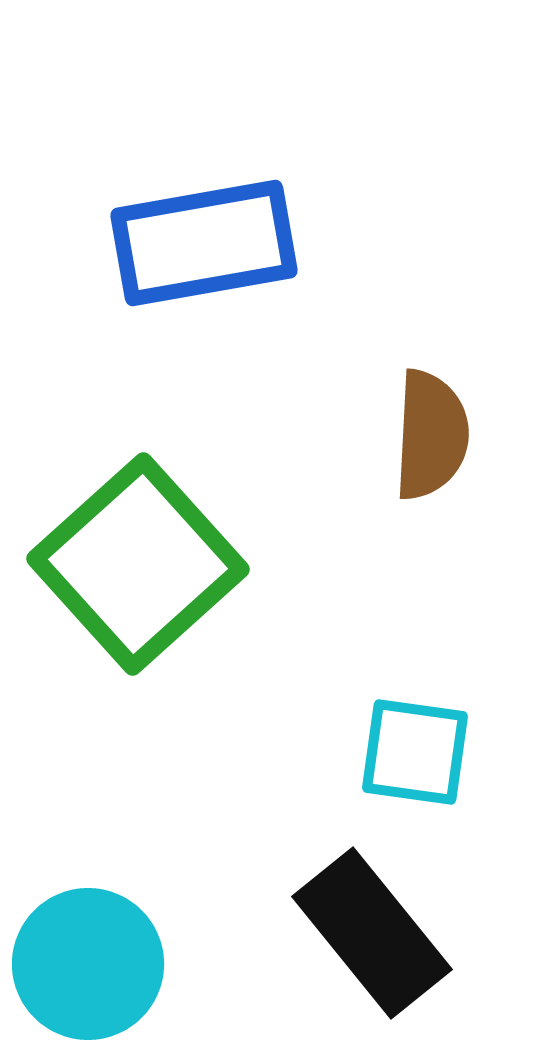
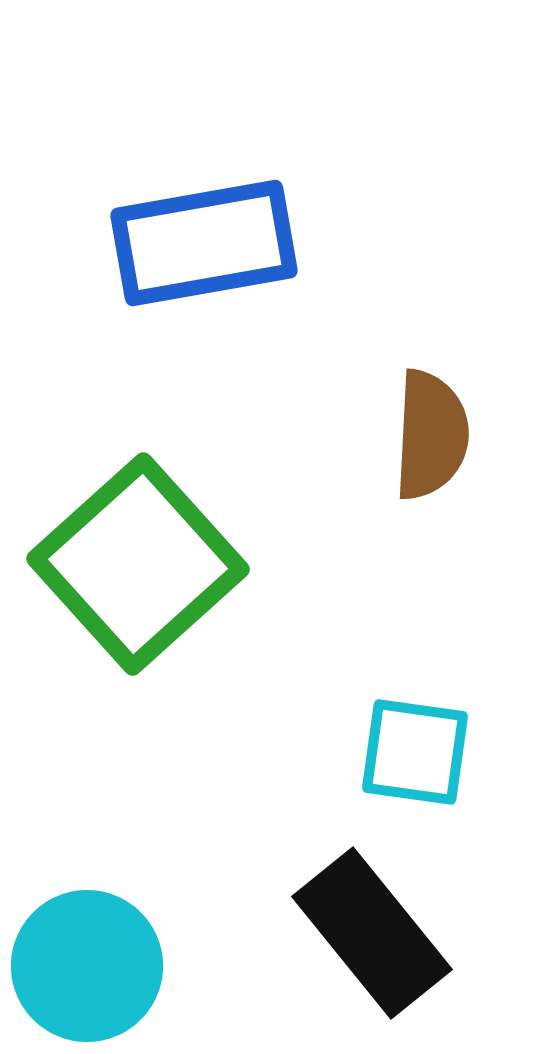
cyan circle: moved 1 px left, 2 px down
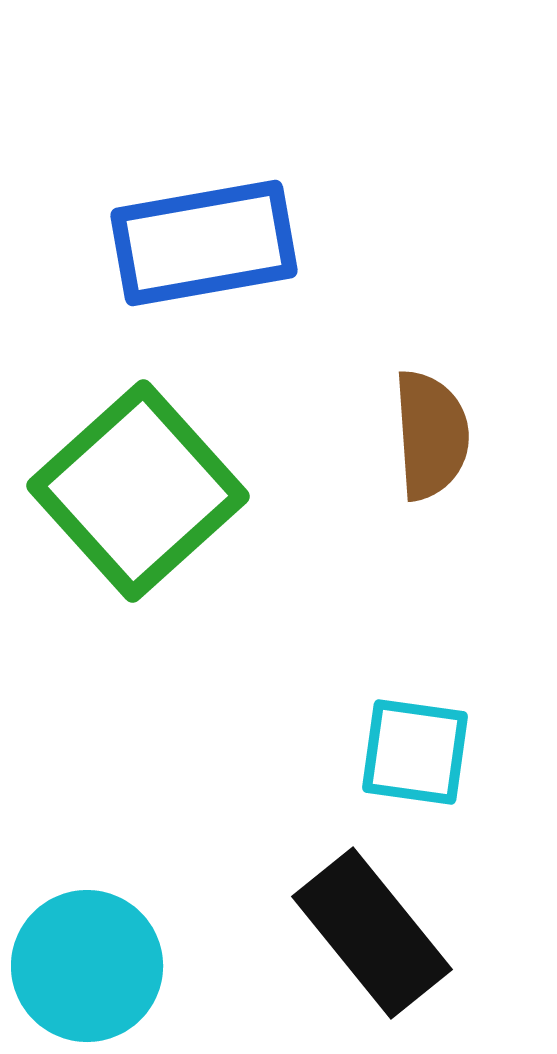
brown semicircle: rotated 7 degrees counterclockwise
green square: moved 73 px up
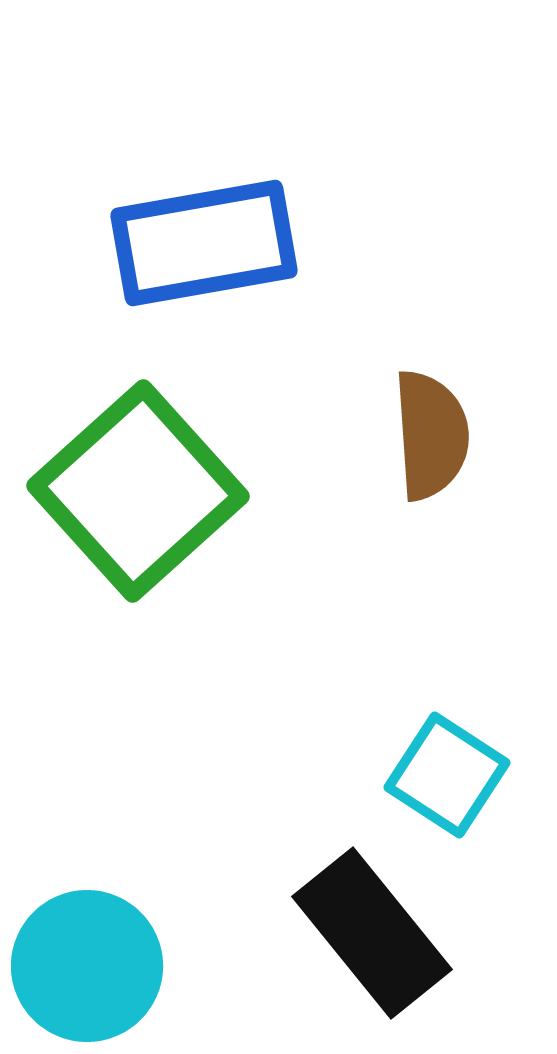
cyan square: moved 32 px right, 23 px down; rotated 25 degrees clockwise
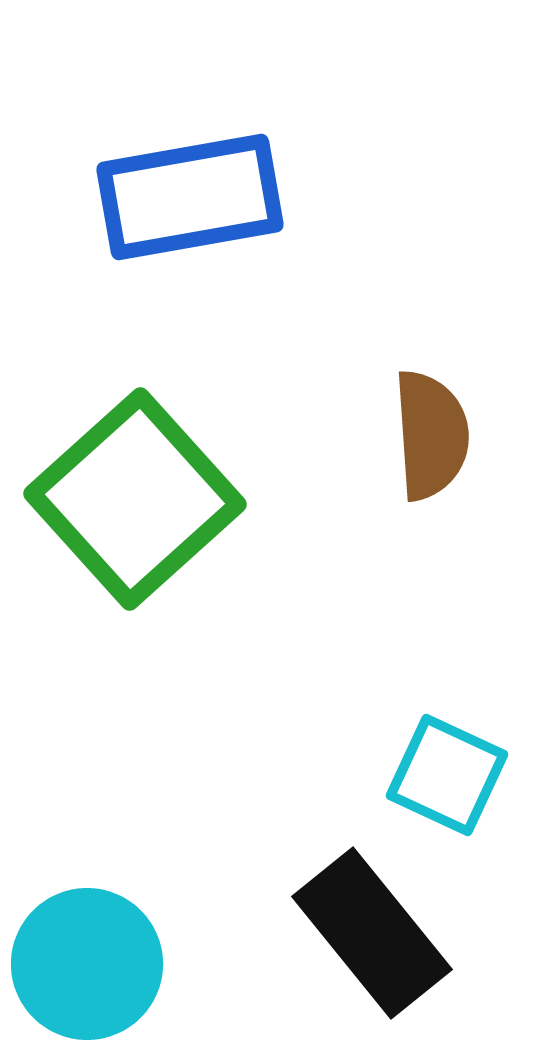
blue rectangle: moved 14 px left, 46 px up
green square: moved 3 px left, 8 px down
cyan square: rotated 8 degrees counterclockwise
cyan circle: moved 2 px up
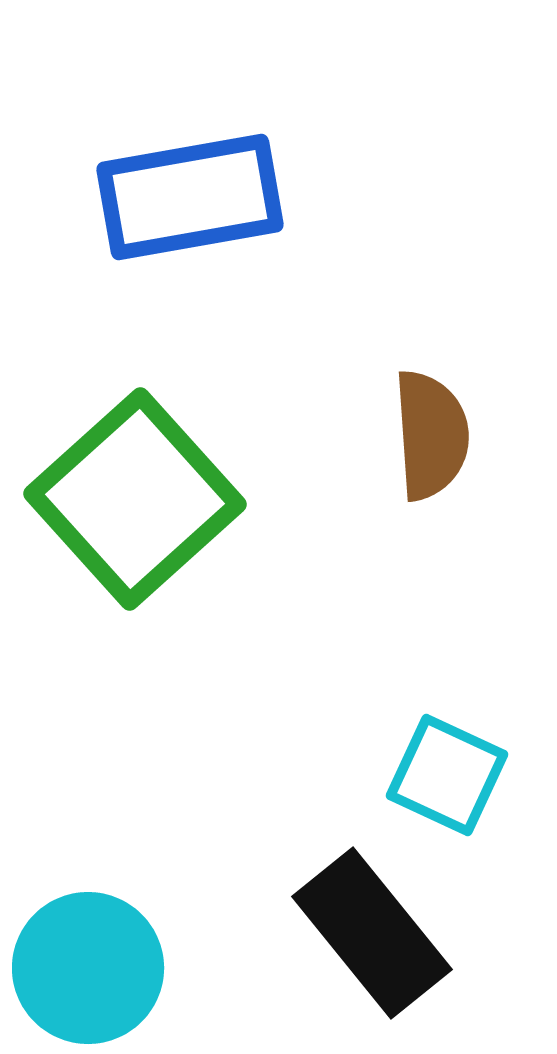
cyan circle: moved 1 px right, 4 px down
